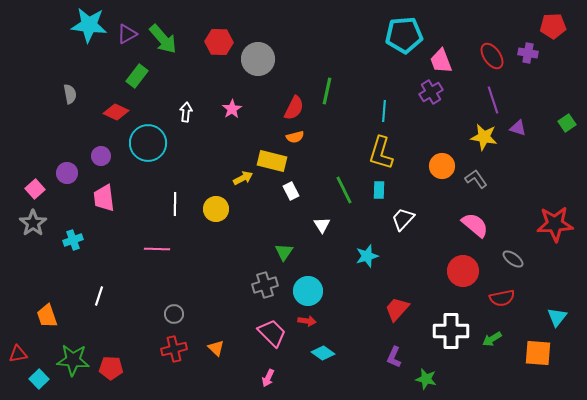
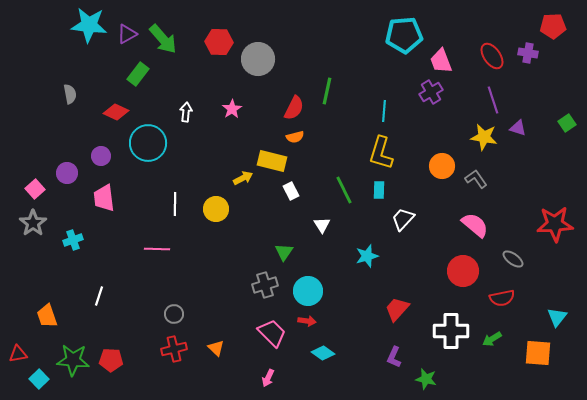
green rectangle at (137, 76): moved 1 px right, 2 px up
red pentagon at (111, 368): moved 8 px up
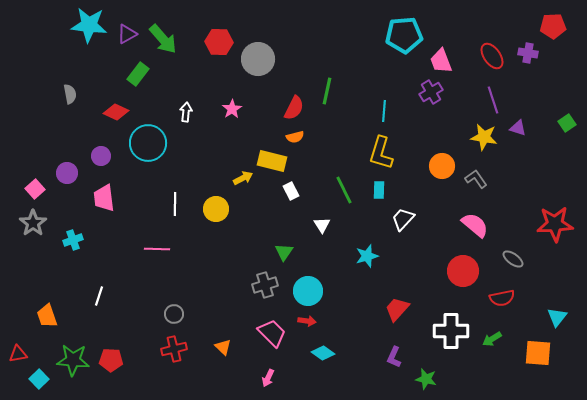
orange triangle at (216, 348): moved 7 px right, 1 px up
